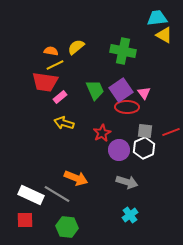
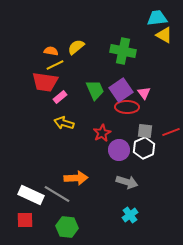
orange arrow: rotated 25 degrees counterclockwise
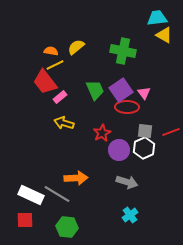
red trapezoid: rotated 44 degrees clockwise
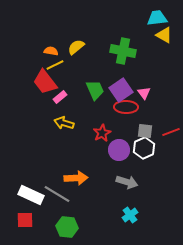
red ellipse: moved 1 px left
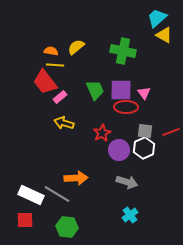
cyan trapezoid: rotated 35 degrees counterclockwise
yellow line: rotated 30 degrees clockwise
purple square: rotated 35 degrees clockwise
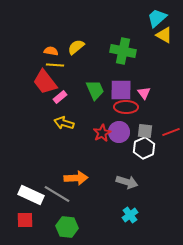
purple circle: moved 18 px up
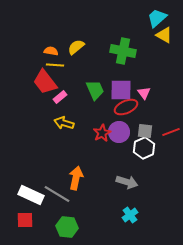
red ellipse: rotated 25 degrees counterclockwise
orange arrow: rotated 75 degrees counterclockwise
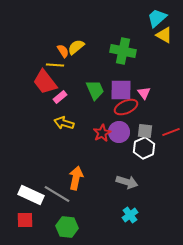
orange semicircle: moved 12 px right; rotated 48 degrees clockwise
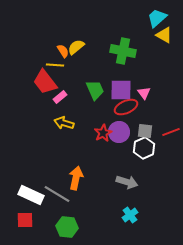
red star: moved 1 px right
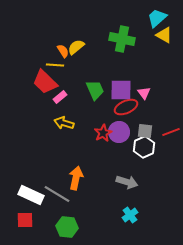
green cross: moved 1 px left, 12 px up
red trapezoid: rotated 8 degrees counterclockwise
white hexagon: moved 1 px up
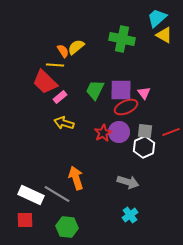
green trapezoid: rotated 130 degrees counterclockwise
orange arrow: rotated 30 degrees counterclockwise
gray arrow: moved 1 px right
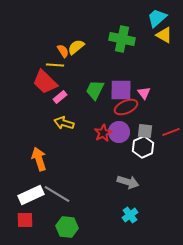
white hexagon: moved 1 px left
orange arrow: moved 37 px left, 19 px up
white rectangle: rotated 50 degrees counterclockwise
